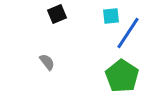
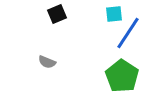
cyan square: moved 3 px right, 2 px up
gray semicircle: rotated 150 degrees clockwise
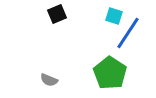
cyan square: moved 2 px down; rotated 24 degrees clockwise
gray semicircle: moved 2 px right, 18 px down
green pentagon: moved 12 px left, 3 px up
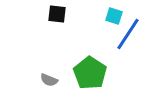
black square: rotated 30 degrees clockwise
blue line: moved 1 px down
green pentagon: moved 20 px left
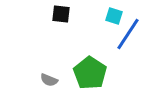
black square: moved 4 px right
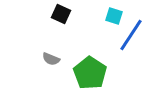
black square: rotated 18 degrees clockwise
blue line: moved 3 px right, 1 px down
gray semicircle: moved 2 px right, 21 px up
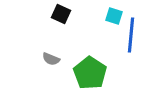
blue line: rotated 28 degrees counterclockwise
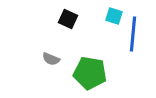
black square: moved 7 px right, 5 px down
blue line: moved 2 px right, 1 px up
green pentagon: rotated 24 degrees counterclockwise
